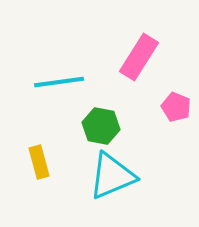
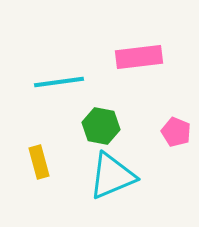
pink rectangle: rotated 51 degrees clockwise
pink pentagon: moved 25 px down
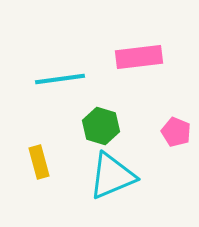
cyan line: moved 1 px right, 3 px up
green hexagon: rotated 6 degrees clockwise
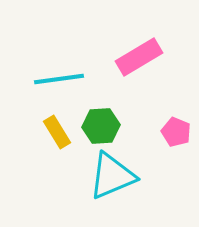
pink rectangle: rotated 24 degrees counterclockwise
cyan line: moved 1 px left
green hexagon: rotated 21 degrees counterclockwise
yellow rectangle: moved 18 px right, 30 px up; rotated 16 degrees counterclockwise
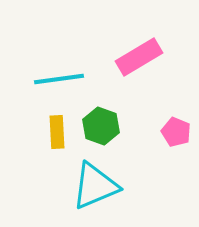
green hexagon: rotated 24 degrees clockwise
yellow rectangle: rotated 28 degrees clockwise
cyan triangle: moved 17 px left, 10 px down
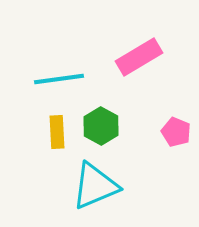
green hexagon: rotated 9 degrees clockwise
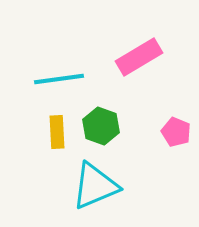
green hexagon: rotated 9 degrees counterclockwise
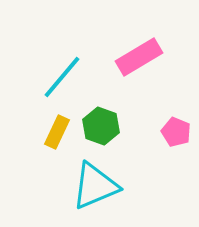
cyan line: moved 3 px right, 2 px up; rotated 42 degrees counterclockwise
yellow rectangle: rotated 28 degrees clockwise
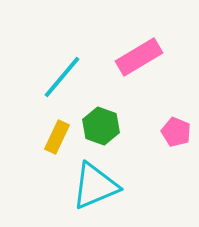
yellow rectangle: moved 5 px down
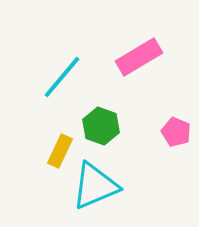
yellow rectangle: moved 3 px right, 14 px down
